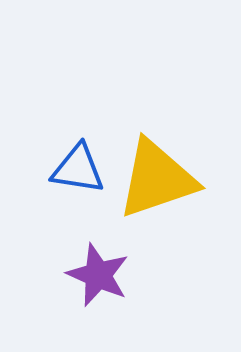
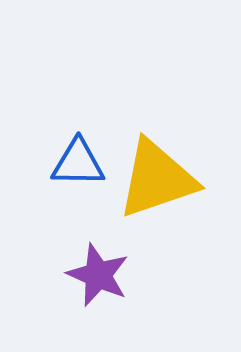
blue triangle: moved 6 px up; rotated 8 degrees counterclockwise
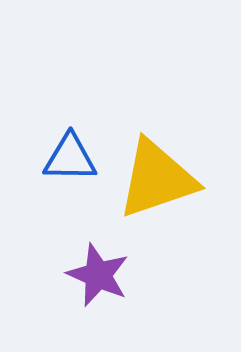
blue triangle: moved 8 px left, 5 px up
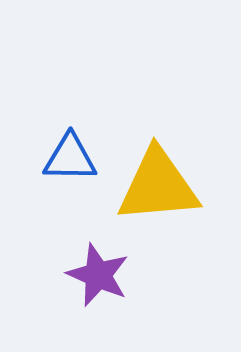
yellow triangle: moved 1 px right, 7 px down; rotated 14 degrees clockwise
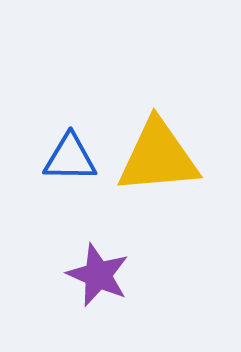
yellow triangle: moved 29 px up
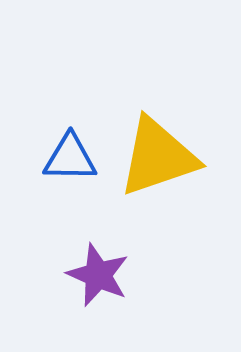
yellow triangle: rotated 14 degrees counterclockwise
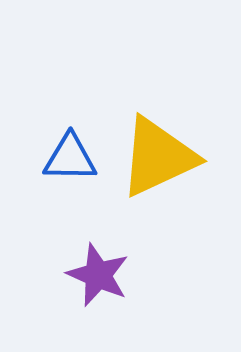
yellow triangle: rotated 6 degrees counterclockwise
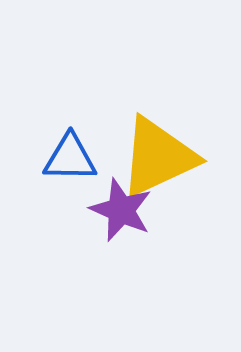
purple star: moved 23 px right, 65 px up
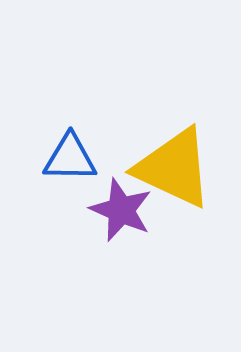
yellow triangle: moved 16 px right, 11 px down; rotated 50 degrees clockwise
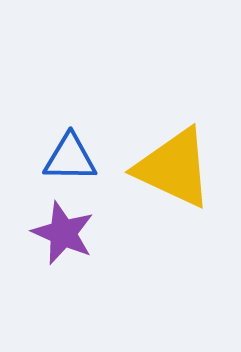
purple star: moved 58 px left, 23 px down
